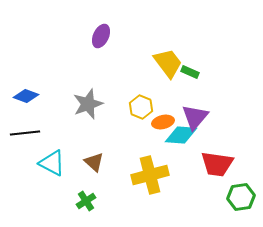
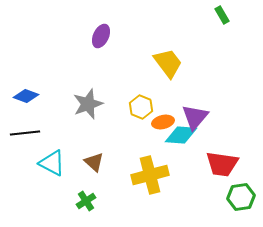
green rectangle: moved 32 px right, 57 px up; rotated 36 degrees clockwise
red trapezoid: moved 5 px right
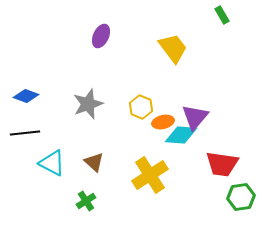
yellow trapezoid: moved 5 px right, 15 px up
yellow cross: rotated 18 degrees counterclockwise
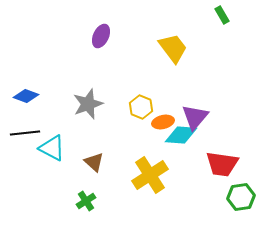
cyan triangle: moved 15 px up
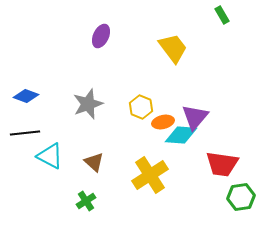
cyan triangle: moved 2 px left, 8 px down
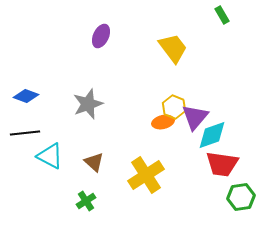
yellow hexagon: moved 33 px right
cyan diamond: moved 31 px right; rotated 24 degrees counterclockwise
yellow cross: moved 4 px left
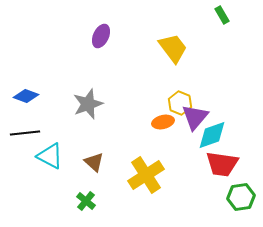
yellow hexagon: moved 6 px right, 4 px up
green cross: rotated 18 degrees counterclockwise
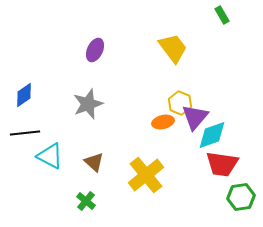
purple ellipse: moved 6 px left, 14 px down
blue diamond: moved 2 px left, 1 px up; rotated 55 degrees counterclockwise
yellow cross: rotated 6 degrees counterclockwise
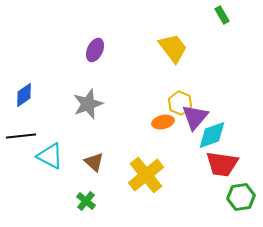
black line: moved 4 px left, 3 px down
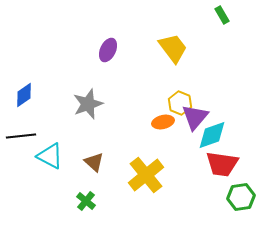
purple ellipse: moved 13 px right
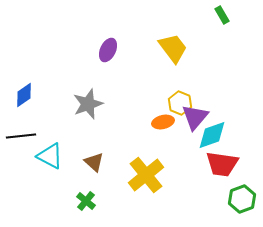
green hexagon: moved 1 px right, 2 px down; rotated 12 degrees counterclockwise
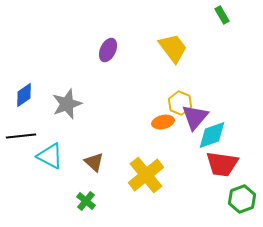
gray star: moved 21 px left
